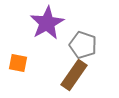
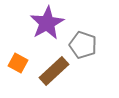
orange square: rotated 18 degrees clockwise
brown rectangle: moved 20 px left, 4 px up; rotated 12 degrees clockwise
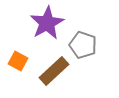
orange square: moved 2 px up
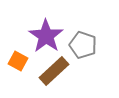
purple star: moved 1 px left, 13 px down; rotated 8 degrees counterclockwise
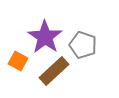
purple star: moved 1 px left, 1 px down
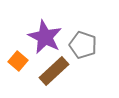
purple star: rotated 8 degrees counterclockwise
orange square: rotated 12 degrees clockwise
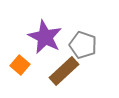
orange square: moved 2 px right, 4 px down
brown rectangle: moved 10 px right
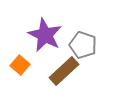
purple star: moved 2 px up
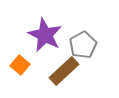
gray pentagon: rotated 24 degrees clockwise
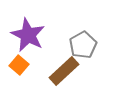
purple star: moved 17 px left
orange square: moved 1 px left
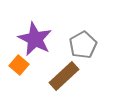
purple star: moved 7 px right, 4 px down
brown rectangle: moved 5 px down
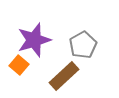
purple star: moved 1 px left, 1 px down; rotated 28 degrees clockwise
